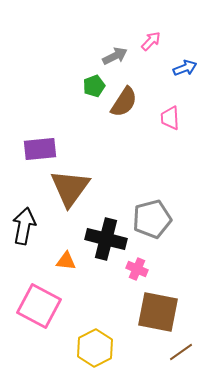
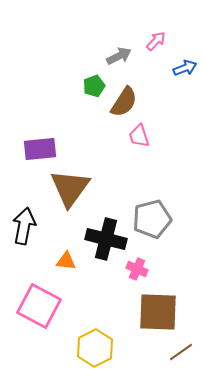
pink arrow: moved 5 px right
gray arrow: moved 4 px right
pink trapezoid: moved 31 px left, 18 px down; rotated 15 degrees counterclockwise
brown square: rotated 9 degrees counterclockwise
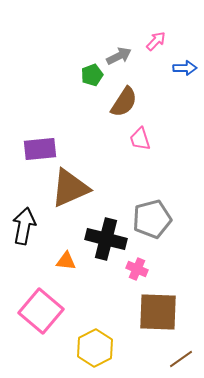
blue arrow: rotated 20 degrees clockwise
green pentagon: moved 2 px left, 11 px up
pink trapezoid: moved 1 px right, 3 px down
brown triangle: rotated 30 degrees clockwise
pink square: moved 2 px right, 5 px down; rotated 12 degrees clockwise
brown line: moved 7 px down
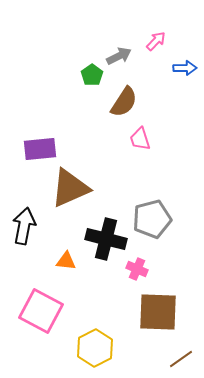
green pentagon: rotated 15 degrees counterclockwise
pink square: rotated 12 degrees counterclockwise
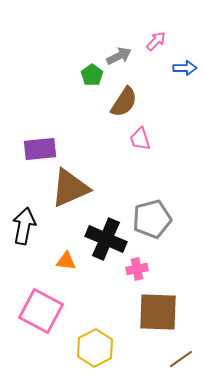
black cross: rotated 9 degrees clockwise
pink cross: rotated 35 degrees counterclockwise
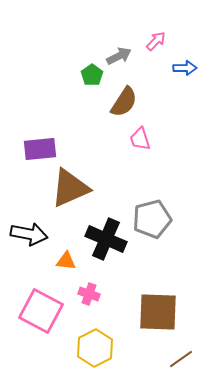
black arrow: moved 5 px right, 8 px down; rotated 90 degrees clockwise
pink cross: moved 48 px left, 25 px down; rotated 30 degrees clockwise
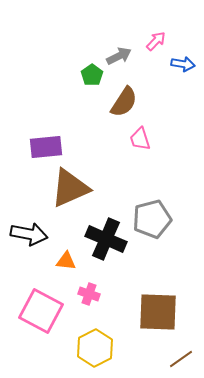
blue arrow: moved 2 px left, 4 px up; rotated 10 degrees clockwise
purple rectangle: moved 6 px right, 2 px up
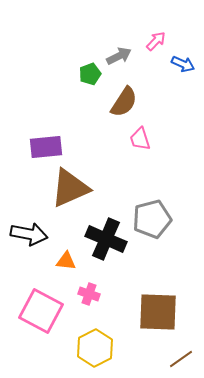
blue arrow: rotated 15 degrees clockwise
green pentagon: moved 2 px left, 1 px up; rotated 15 degrees clockwise
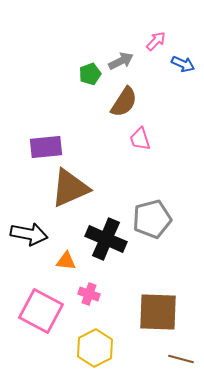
gray arrow: moved 2 px right, 5 px down
brown line: rotated 50 degrees clockwise
